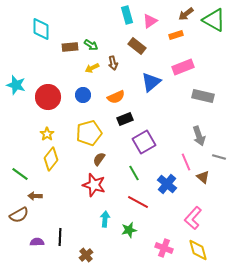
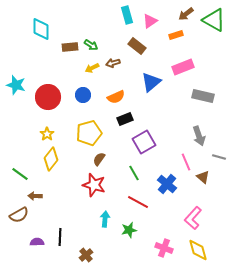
brown arrow at (113, 63): rotated 88 degrees clockwise
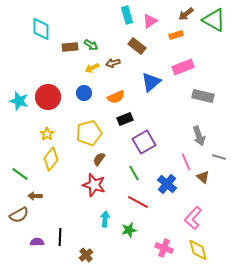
cyan star at (16, 85): moved 3 px right, 16 px down
blue circle at (83, 95): moved 1 px right, 2 px up
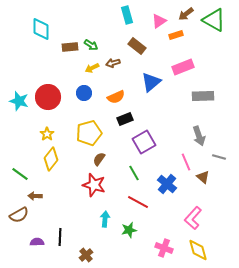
pink triangle at (150, 21): moved 9 px right
gray rectangle at (203, 96): rotated 15 degrees counterclockwise
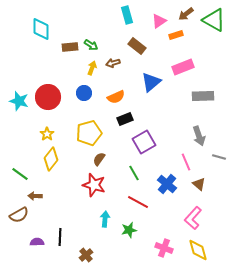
yellow arrow at (92, 68): rotated 136 degrees clockwise
brown triangle at (203, 177): moved 4 px left, 7 px down
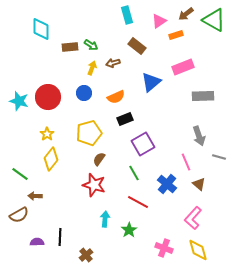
purple square at (144, 142): moved 1 px left, 2 px down
green star at (129, 230): rotated 21 degrees counterclockwise
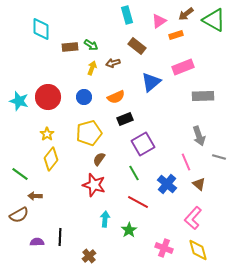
blue circle at (84, 93): moved 4 px down
brown cross at (86, 255): moved 3 px right, 1 px down
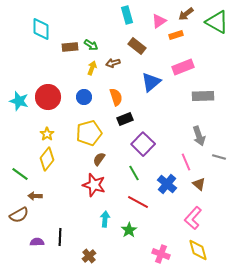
green triangle at (214, 20): moved 3 px right, 2 px down
orange semicircle at (116, 97): rotated 84 degrees counterclockwise
purple square at (143, 144): rotated 15 degrees counterclockwise
yellow diamond at (51, 159): moved 4 px left
pink cross at (164, 248): moved 3 px left, 6 px down
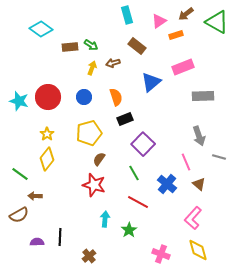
cyan diamond at (41, 29): rotated 55 degrees counterclockwise
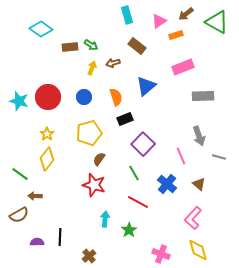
blue triangle at (151, 82): moved 5 px left, 4 px down
pink line at (186, 162): moved 5 px left, 6 px up
